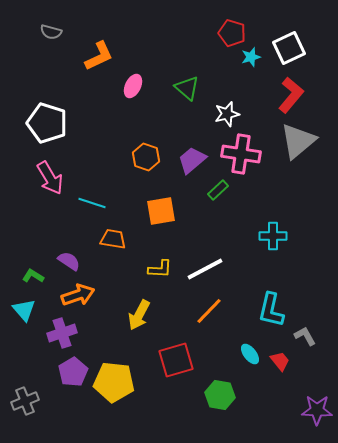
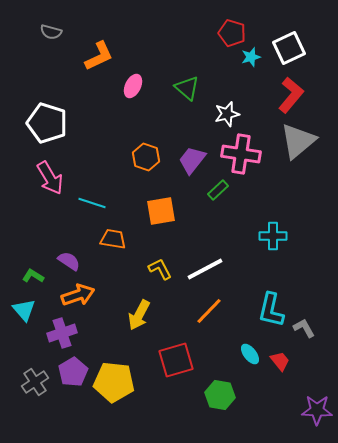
purple trapezoid: rotated 12 degrees counterclockwise
yellow L-shape: rotated 120 degrees counterclockwise
gray L-shape: moved 1 px left, 8 px up
gray cross: moved 10 px right, 19 px up; rotated 12 degrees counterclockwise
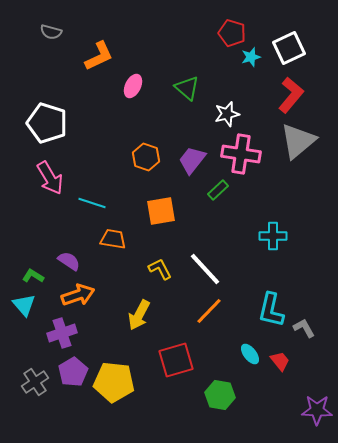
white line: rotated 75 degrees clockwise
cyan triangle: moved 5 px up
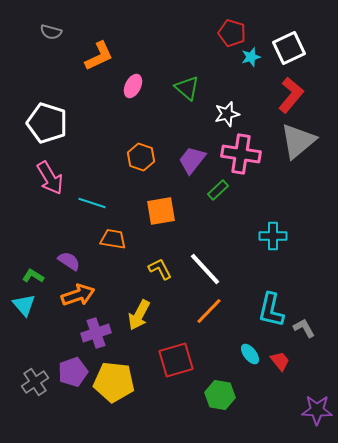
orange hexagon: moved 5 px left
purple cross: moved 34 px right
purple pentagon: rotated 12 degrees clockwise
